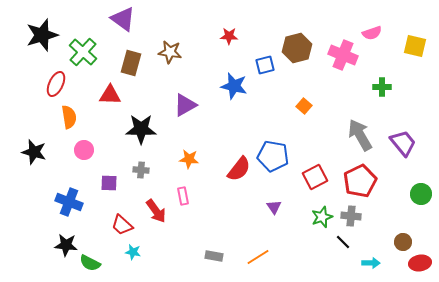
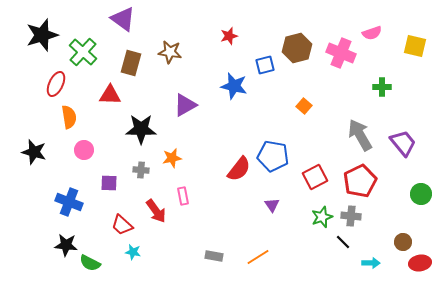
red star at (229, 36): rotated 18 degrees counterclockwise
pink cross at (343, 55): moved 2 px left, 2 px up
orange star at (189, 159): moved 17 px left, 1 px up; rotated 18 degrees counterclockwise
purple triangle at (274, 207): moved 2 px left, 2 px up
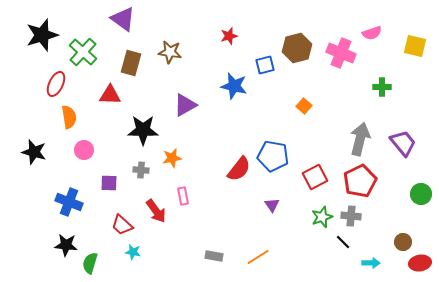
black star at (141, 129): moved 2 px right, 1 px down
gray arrow at (360, 135): moved 4 px down; rotated 44 degrees clockwise
green semicircle at (90, 263): rotated 80 degrees clockwise
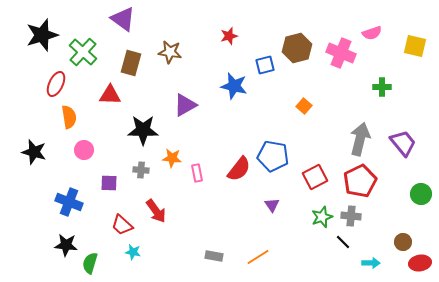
orange star at (172, 158): rotated 18 degrees clockwise
pink rectangle at (183, 196): moved 14 px right, 23 px up
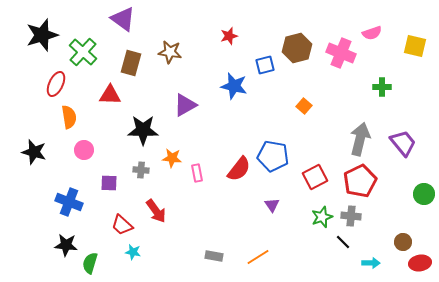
green circle at (421, 194): moved 3 px right
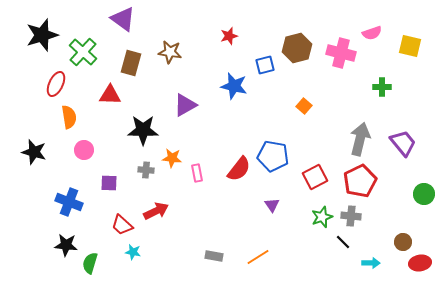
yellow square at (415, 46): moved 5 px left
pink cross at (341, 53): rotated 8 degrees counterclockwise
gray cross at (141, 170): moved 5 px right
red arrow at (156, 211): rotated 80 degrees counterclockwise
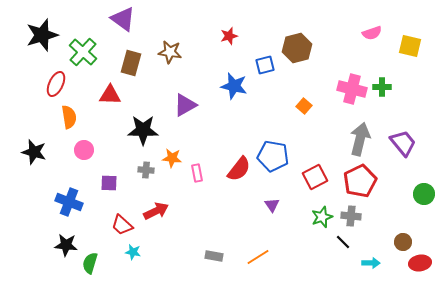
pink cross at (341, 53): moved 11 px right, 36 px down
